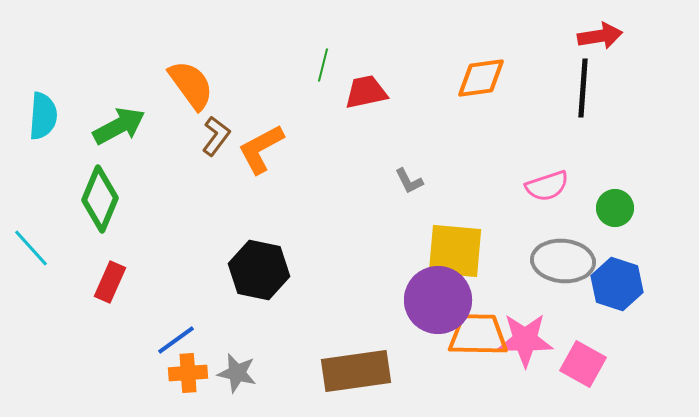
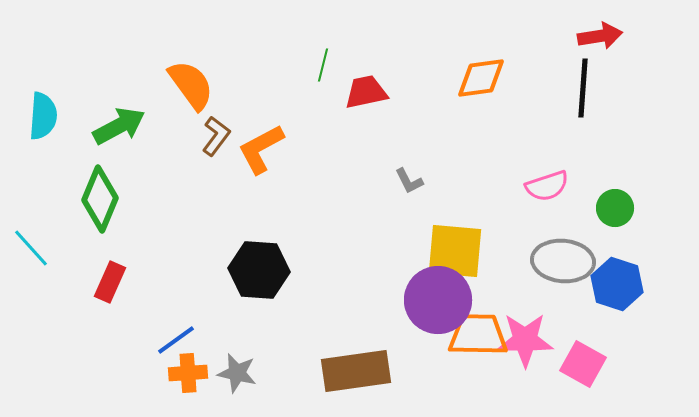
black hexagon: rotated 8 degrees counterclockwise
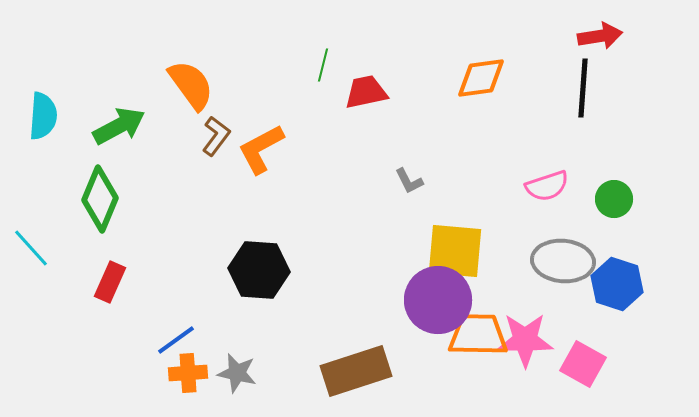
green circle: moved 1 px left, 9 px up
brown rectangle: rotated 10 degrees counterclockwise
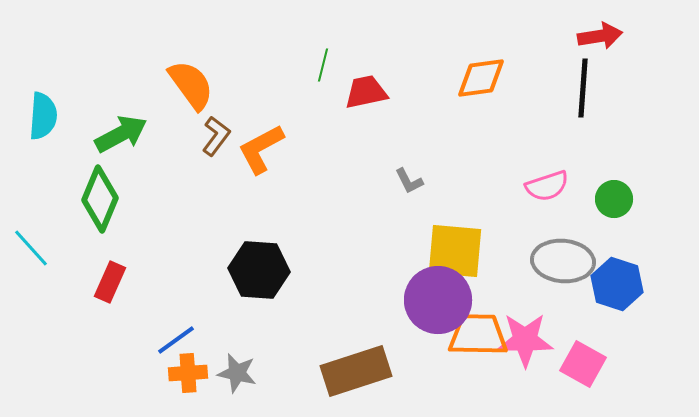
green arrow: moved 2 px right, 8 px down
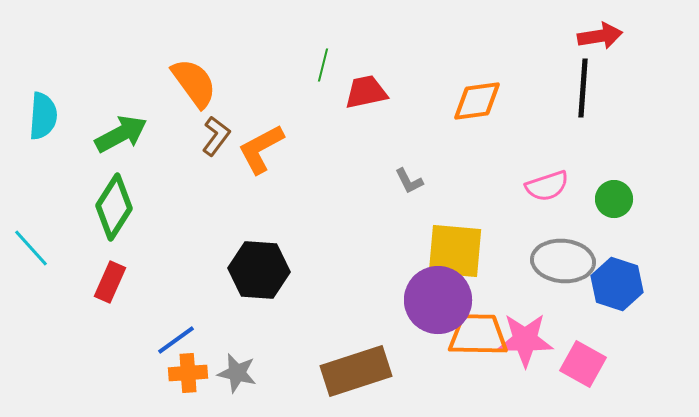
orange diamond: moved 4 px left, 23 px down
orange semicircle: moved 3 px right, 2 px up
green diamond: moved 14 px right, 8 px down; rotated 10 degrees clockwise
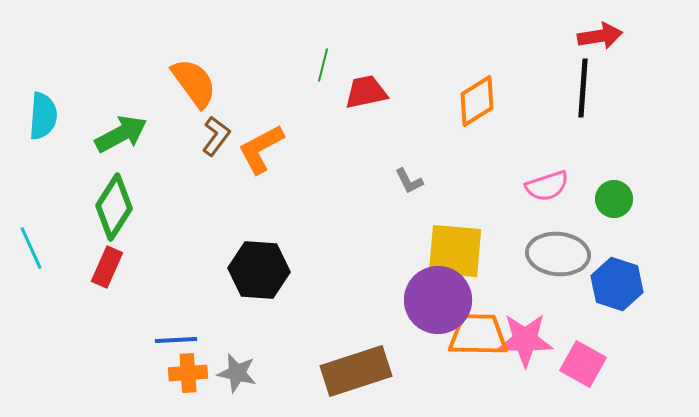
orange diamond: rotated 24 degrees counterclockwise
cyan line: rotated 18 degrees clockwise
gray ellipse: moved 5 px left, 7 px up
red rectangle: moved 3 px left, 15 px up
blue line: rotated 33 degrees clockwise
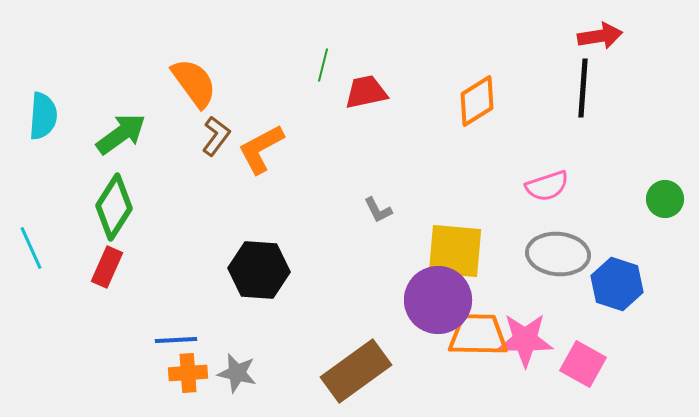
green arrow: rotated 8 degrees counterclockwise
gray L-shape: moved 31 px left, 29 px down
green circle: moved 51 px right
brown rectangle: rotated 18 degrees counterclockwise
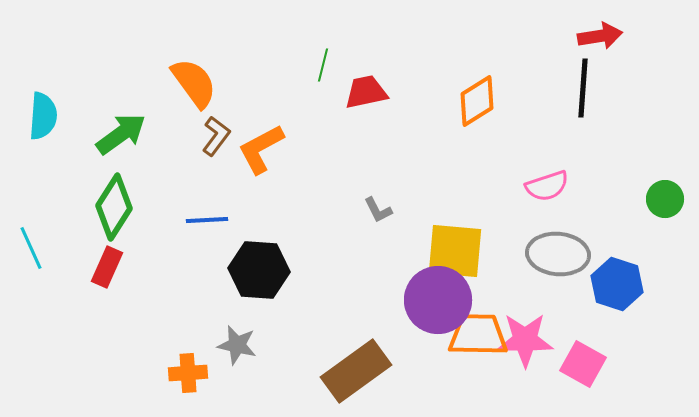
blue line: moved 31 px right, 120 px up
gray star: moved 28 px up
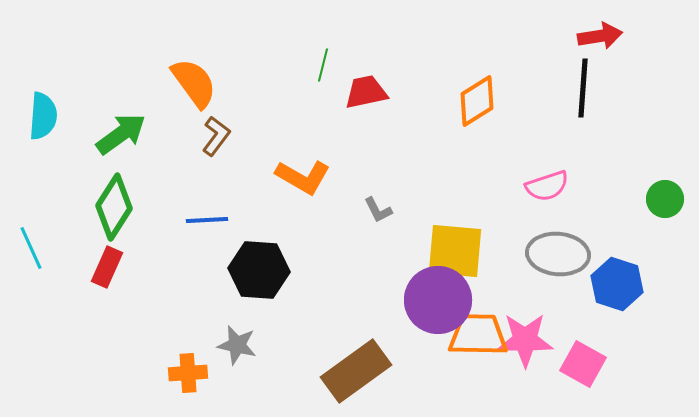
orange L-shape: moved 42 px right, 28 px down; rotated 122 degrees counterclockwise
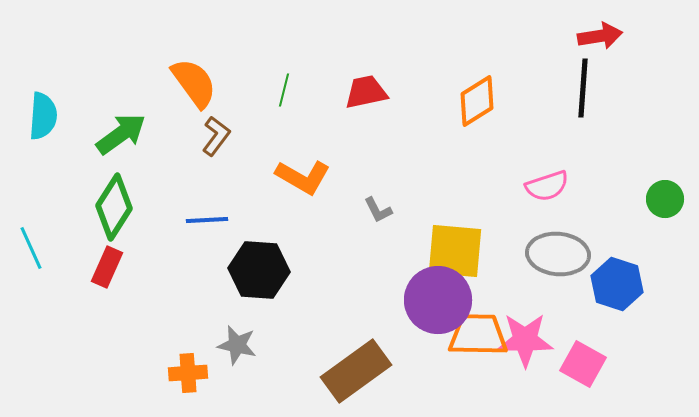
green line: moved 39 px left, 25 px down
